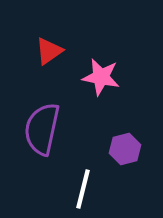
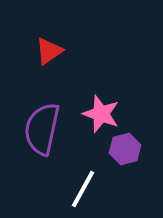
pink star: moved 37 px down; rotated 9 degrees clockwise
white line: rotated 15 degrees clockwise
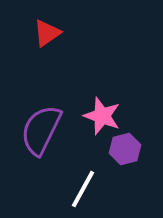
red triangle: moved 2 px left, 18 px up
pink star: moved 1 px right, 2 px down
purple semicircle: moved 1 px left, 1 px down; rotated 14 degrees clockwise
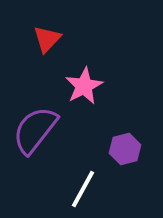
red triangle: moved 6 px down; rotated 12 degrees counterclockwise
pink star: moved 18 px left, 30 px up; rotated 24 degrees clockwise
purple semicircle: moved 6 px left; rotated 12 degrees clockwise
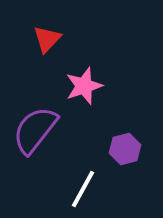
pink star: rotated 9 degrees clockwise
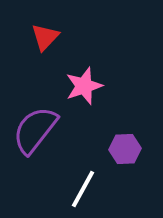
red triangle: moved 2 px left, 2 px up
purple hexagon: rotated 12 degrees clockwise
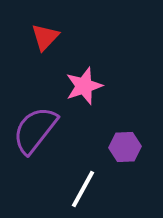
purple hexagon: moved 2 px up
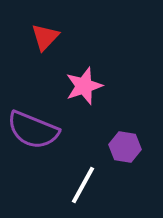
purple semicircle: moved 2 px left; rotated 106 degrees counterclockwise
purple hexagon: rotated 12 degrees clockwise
white line: moved 4 px up
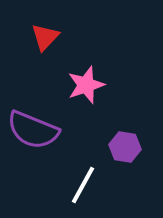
pink star: moved 2 px right, 1 px up
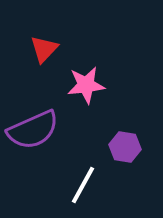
red triangle: moved 1 px left, 12 px down
pink star: rotated 12 degrees clockwise
purple semicircle: rotated 46 degrees counterclockwise
